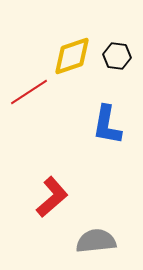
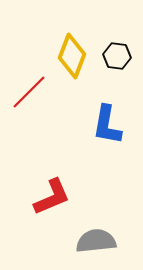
yellow diamond: rotated 51 degrees counterclockwise
red line: rotated 12 degrees counterclockwise
red L-shape: rotated 18 degrees clockwise
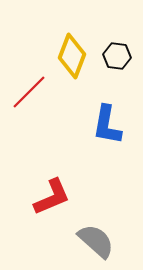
gray semicircle: rotated 48 degrees clockwise
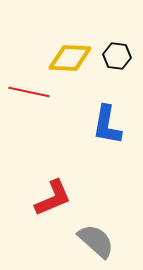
yellow diamond: moved 2 px left, 2 px down; rotated 72 degrees clockwise
red line: rotated 57 degrees clockwise
red L-shape: moved 1 px right, 1 px down
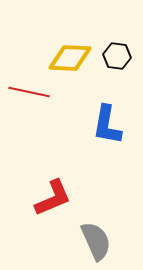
gray semicircle: rotated 24 degrees clockwise
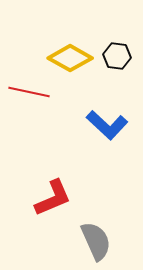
yellow diamond: rotated 27 degrees clockwise
blue L-shape: rotated 57 degrees counterclockwise
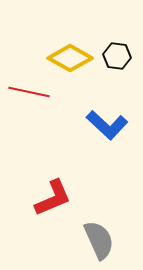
gray semicircle: moved 3 px right, 1 px up
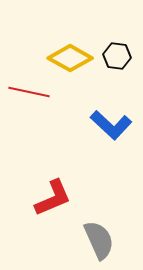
blue L-shape: moved 4 px right
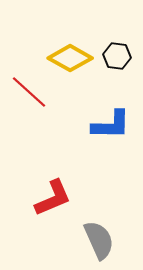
red line: rotated 30 degrees clockwise
blue L-shape: rotated 42 degrees counterclockwise
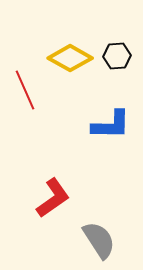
black hexagon: rotated 12 degrees counterclockwise
red line: moved 4 px left, 2 px up; rotated 24 degrees clockwise
red L-shape: rotated 12 degrees counterclockwise
gray semicircle: rotated 9 degrees counterclockwise
